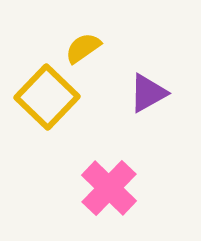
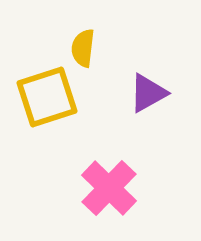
yellow semicircle: rotated 48 degrees counterclockwise
yellow square: rotated 28 degrees clockwise
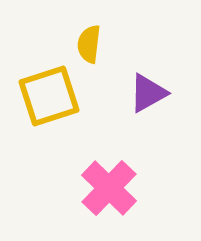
yellow semicircle: moved 6 px right, 4 px up
yellow square: moved 2 px right, 1 px up
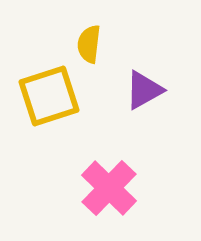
purple triangle: moved 4 px left, 3 px up
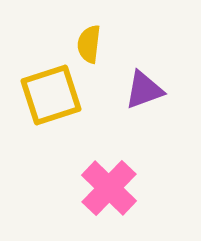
purple triangle: rotated 9 degrees clockwise
yellow square: moved 2 px right, 1 px up
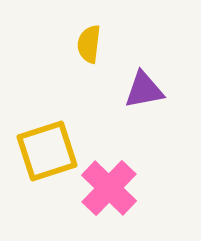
purple triangle: rotated 9 degrees clockwise
yellow square: moved 4 px left, 56 px down
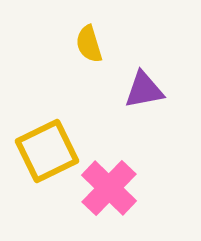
yellow semicircle: rotated 24 degrees counterclockwise
yellow square: rotated 8 degrees counterclockwise
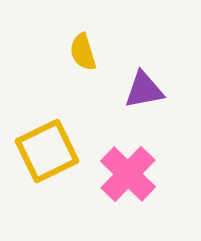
yellow semicircle: moved 6 px left, 8 px down
pink cross: moved 19 px right, 14 px up
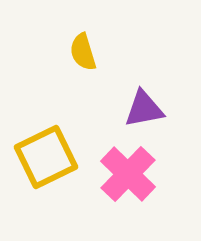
purple triangle: moved 19 px down
yellow square: moved 1 px left, 6 px down
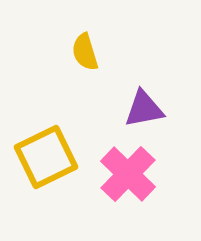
yellow semicircle: moved 2 px right
